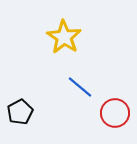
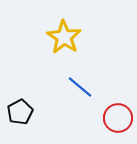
red circle: moved 3 px right, 5 px down
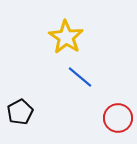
yellow star: moved 2 px right
blue line: moved 10 px up
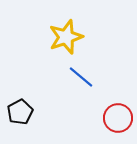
yellow star: rotated 20 degrees clockwise
blue line: moved 1 px right
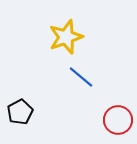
red circle: moved 2 px down
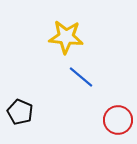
yellow star: rotated 24 degrees clockwise
black pentagon: rotated 20 degrees counterclockwise
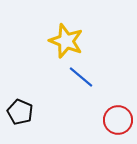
yellow star: moved 4 px down; rotated 16 degrees clockwise
